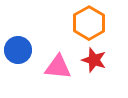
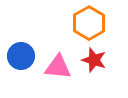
blue circle: moved 3 px right, 6 px down
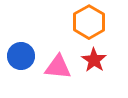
orange hexagon: moved 1 px up
red star: rotated 15 degrees clockwise
